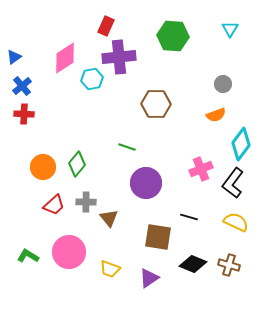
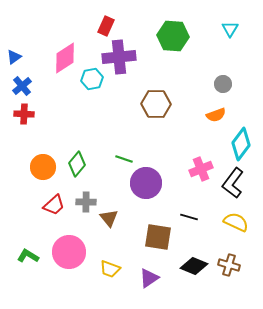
green line: moved 3 px left, 12 px down
black diamond: moved 1 px right, 2 px down
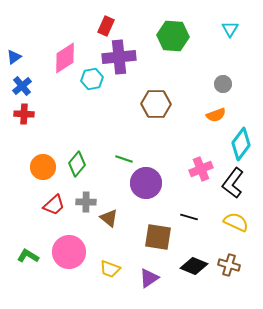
brown triangle: rotated 12 degrees counterclockwise
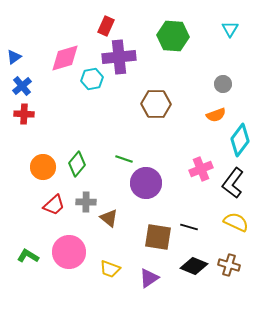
pink diamond: rotated 16 degrees clockwise
cyan diamond: moved 1 px left, 4 px up
black line: moved 10 px down
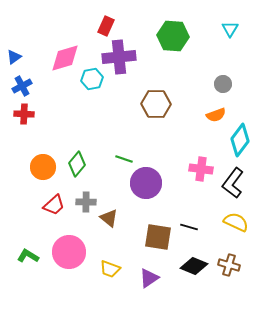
blue cross: rotated 12 degrees clockwise
pink cross: rotated 30 degrees clockwise
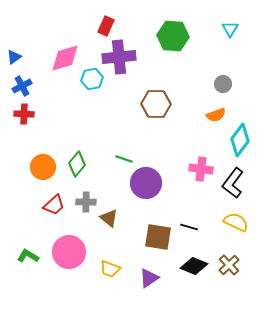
brown cross: rotated 30 degrees clockwise
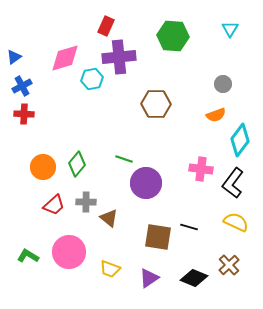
black diamond: moved 12 px down
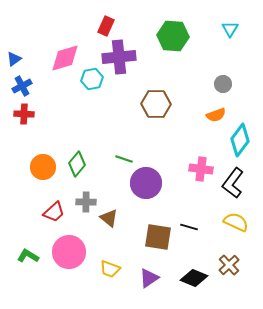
blue triangle: moved 2 px down
red trapezoid: moved 7 px down
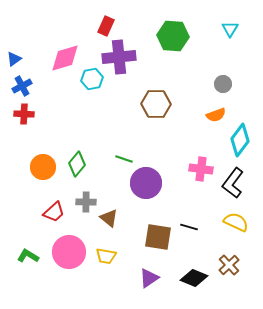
yellow trapezoid: moved 4 px left, 13 px up; rotated 10 degrees counterclockwise
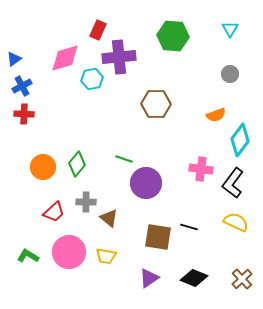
red rectangle: moved 8 px left, 4 px down
gray circle: moved 7 px right, 10 px up
brown cross: moved 13 px right, 14 px down
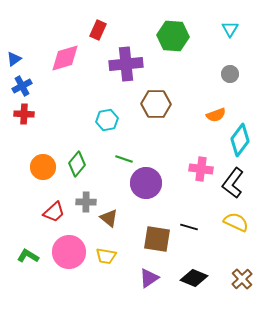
purple cross: moved 7 px right, 7 px down
cyan hexagon: moved 15 px right, 41 px down
brown square: moved 1 px left, 2 px down
